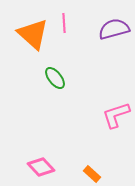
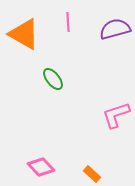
pink line: moved 4 px right, 1 px up
purple semicircle: moved 1 px right
orange triangle: moved 9 px left; rotated 12 degrees counterclockwise
green ellipse: moved 2 px left, 1 px down
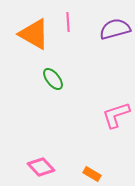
orange triangle: moved 10 px right
orange rectangle: rotated 12 degrees counterclockwise
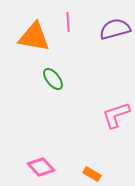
orange triangle: moved 3 px down; rotated 20 degrees counterclockwise
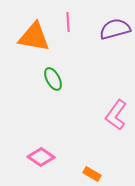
green ellipse: rotated 10 degrees clockwise
pink L-shape: rotated 36 degrees counterclockwise
pink diamond: moved 10 px up; rotated 12 degrees counterclockwise
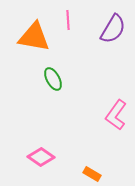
pink line: moved 2 px up
purple semicircle: moved 2 px left; rotated 136 degrees clockwise
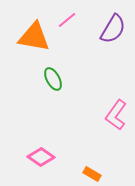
pink line: moved 1 px left; rotated 54 degrees clockwise
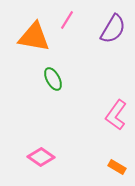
pink line: rotated 18 degrees counterclockwise
orange rectangle: moved 25 px right, 7 px up
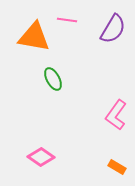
pink line: rotated 66 degrees clockwise
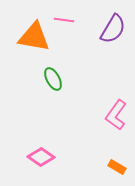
pink line: moved 3 px left
